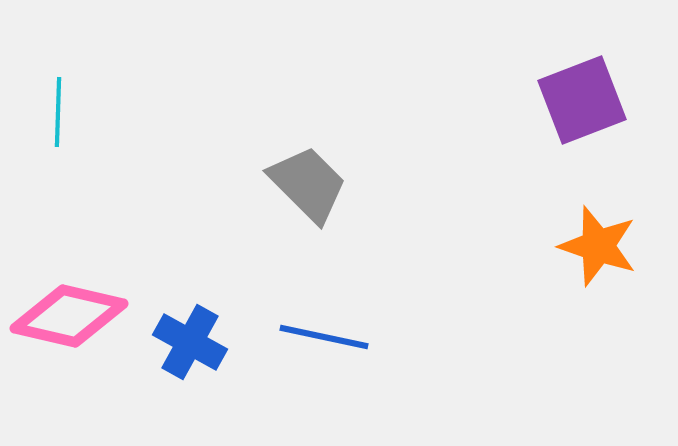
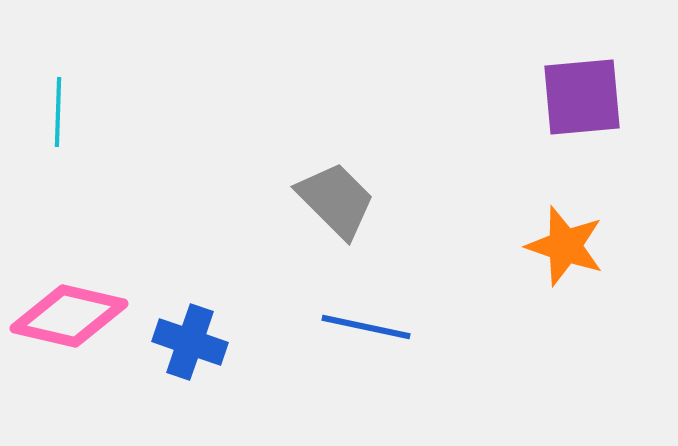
purple square: moved 3 px up; rotated 16 degrees clockwise
gray trapezoid: moved 28 px right, 16 px down
orange star: moved 33 px left
blue line: moved 42 px right, 10 px up
blue cross: rotated 10 degrees counterclockwise
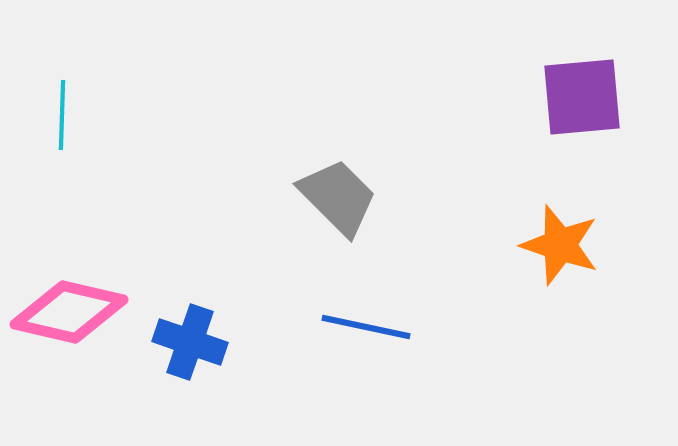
cyan line: moved 4 px right, 3 px down
gray trapezoid: moved 2 px right, 3 px up
orange star: moved 5 px left, 1 px up
pink diamond: moved 4 px up
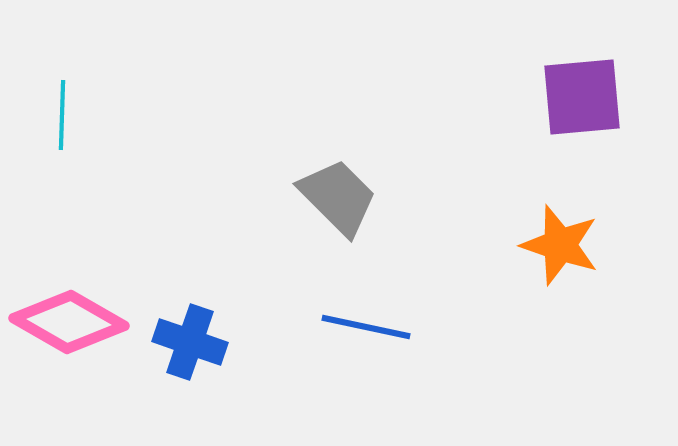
pink diamond: moved 10 px down; rotated 17 degrees clockwise
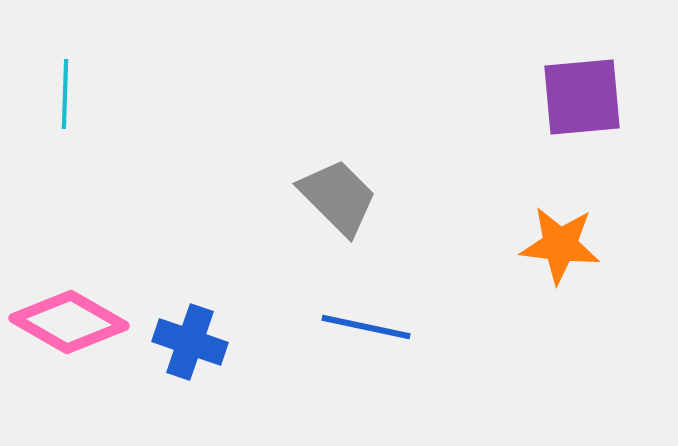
cyan line: moved 3 px right, 21 px up
orange star: rotated 12 degrees counterclockwise
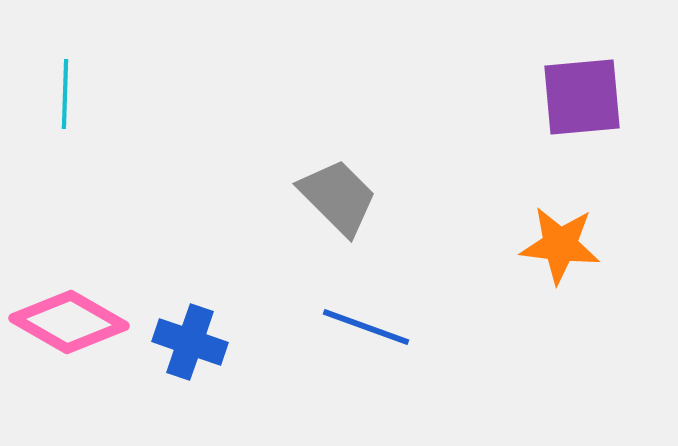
blue line: rotated 8 degrees clockwise
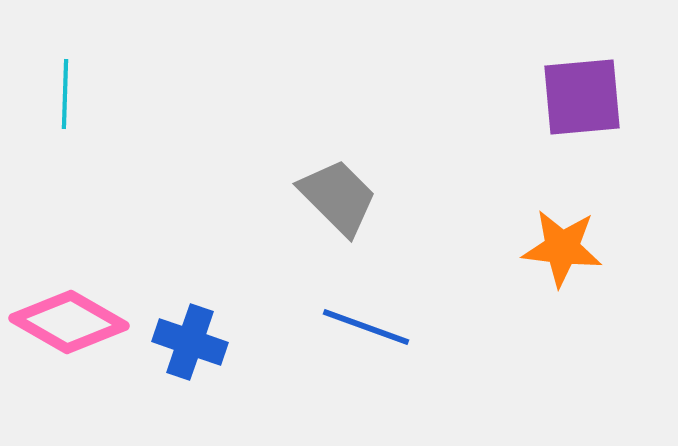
orange star: moved 2 px right, 3 px down
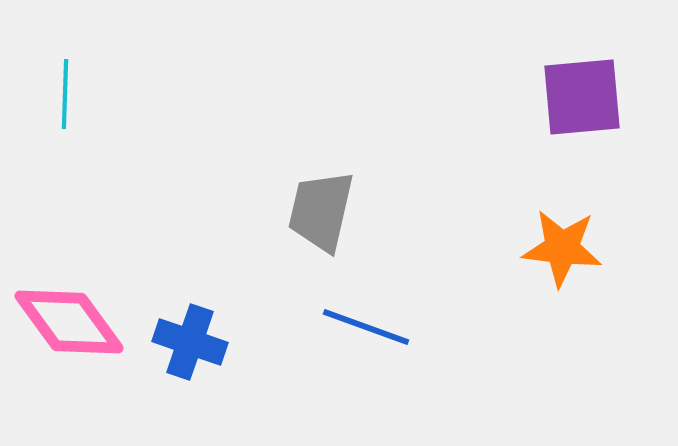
gray trapezoid: moved 17 px left, 14 px down; rotated 122 degrees counterclockwise
pink diamond: rotated 24 degrees clockwise
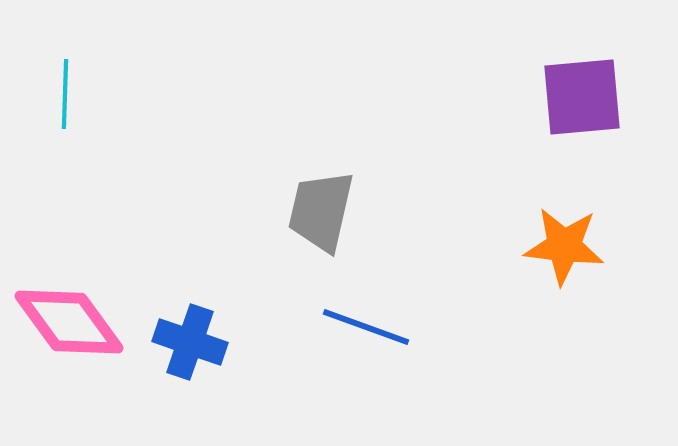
orange star: moved 2 px right, 2 px up
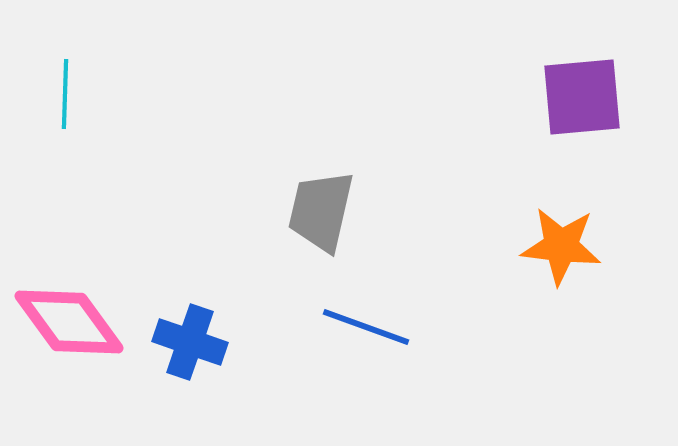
orange star: moved 3 px left
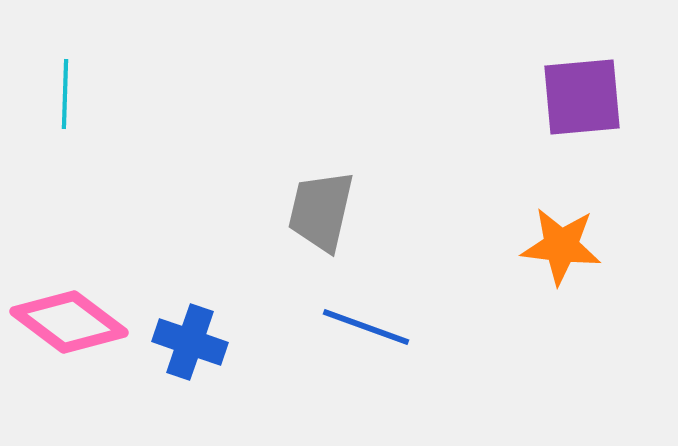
pink diamond: rotated 17 degrees counterclockwise
